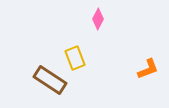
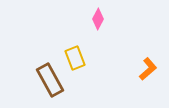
orange L-shape: rotated 20 degrees counterclockwise
brown rectangle: rotated 28 degrees clockwise
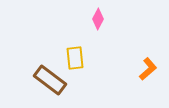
yellow rectangle: rotated 15 degrees clockwise
brown rectangle: rotated 24 degrees counterclockwise
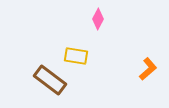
yellow rectangle: moved 1 px right, 2 px up; rotated 75 degrees counterclockwise
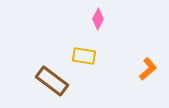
yellow rectangle: moved 8 px right
brown rectangle: moved 2 px right, 1 px down
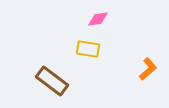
pink diamond: rotated 55 degrees clockwise
yellow rectangle: moved 4 px right, 7 px up
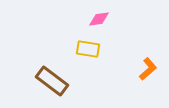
pink diamond: moved 1 px right
